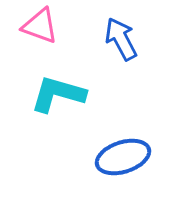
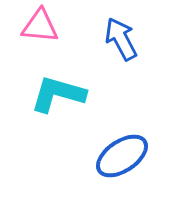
pink triangle: rotated 15 degrees counterclockwise
blue ellipse: moved 1 px left, 1 px up; rotated 16 degrees counterclockwise
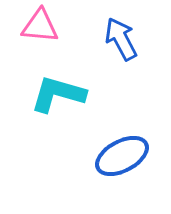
blue ellipse: rotated 6 degrees clockwise
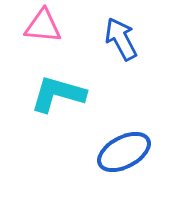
pink triangle: moved 3 px right
blue ellipse: moved 2 px right, 4 px up
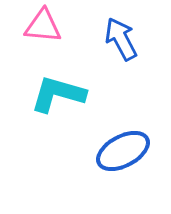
blue ellipse: moved 1 px left, 1 px up
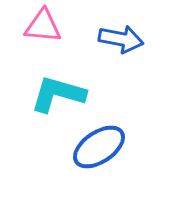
blue arrow: rotated 129 degrees clockwise
blue ellipse: moved 24 px left, 4 px up; rotated 6 degrees counterclockwise
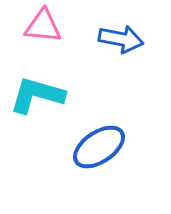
cyan L-shape: moved 21 px left, 1 px down
